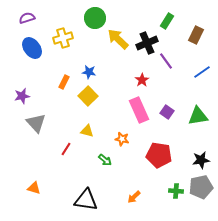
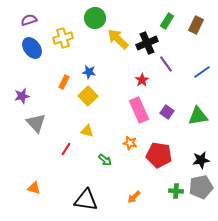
purple semicircle: moved 2 px right, 2 px down
brown rectangle: moved 10 px up
purple line: moved 3 px down
orange star: moved 8 px right, 4 px down
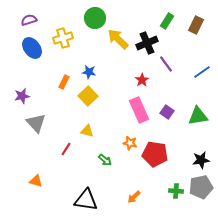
red pentagon: moved 4 px left, 1 px up
orange triangle: moved 2 px right, 7 px up
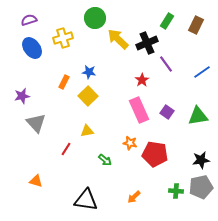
yellow triangle: rotated 24 degrees counterclockwise
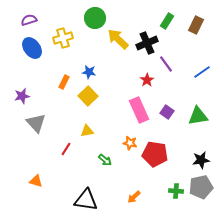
red star: moved 5 px right
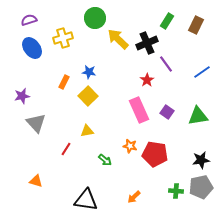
orange star: moved 3 px down
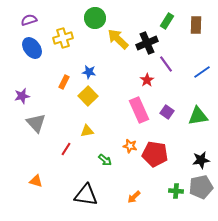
brown rectangle: rotated 24 degrees counterclockwise
black triangle: moved 5 px up
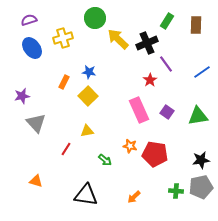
red star: moved 3 px right
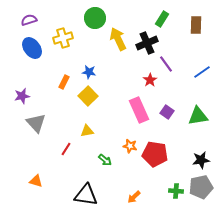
green rectangle: moved 5 px left, 2 px up
yellow arrow: rotated 20 degrees clockwise
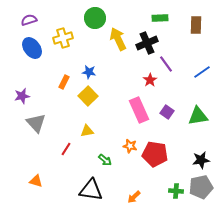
green rectangle: moved 2 px left, 1 px up; rotated 56 degrees clockwise
black triangle: moved 5 px right, 5 px up
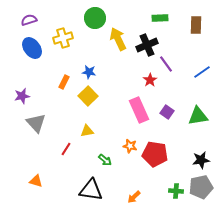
black cross: moved 2 px down
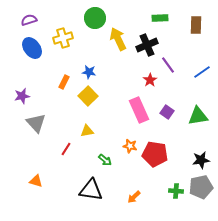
purple line: moved 2 px right, 1 px down
